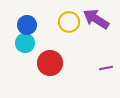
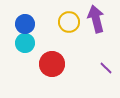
purple arrow: rotated 44 degrees clockwise
blue circle: moved 2 px left, 1 px up
red circle: moved 2 px right, 1 px down
purple line: rotated 56 degrees clockwise
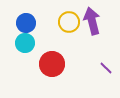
purple arrow: moved 4 px left, 2 px down
blue circle: moved 1 px right, 1 px up
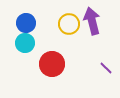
yellow circle: moved 2 px down
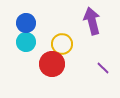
yellow circle: moved 7 px left, 20 px down
cyan circle: moved 1 px right, 1 px up
purple line: moved 3 px left
